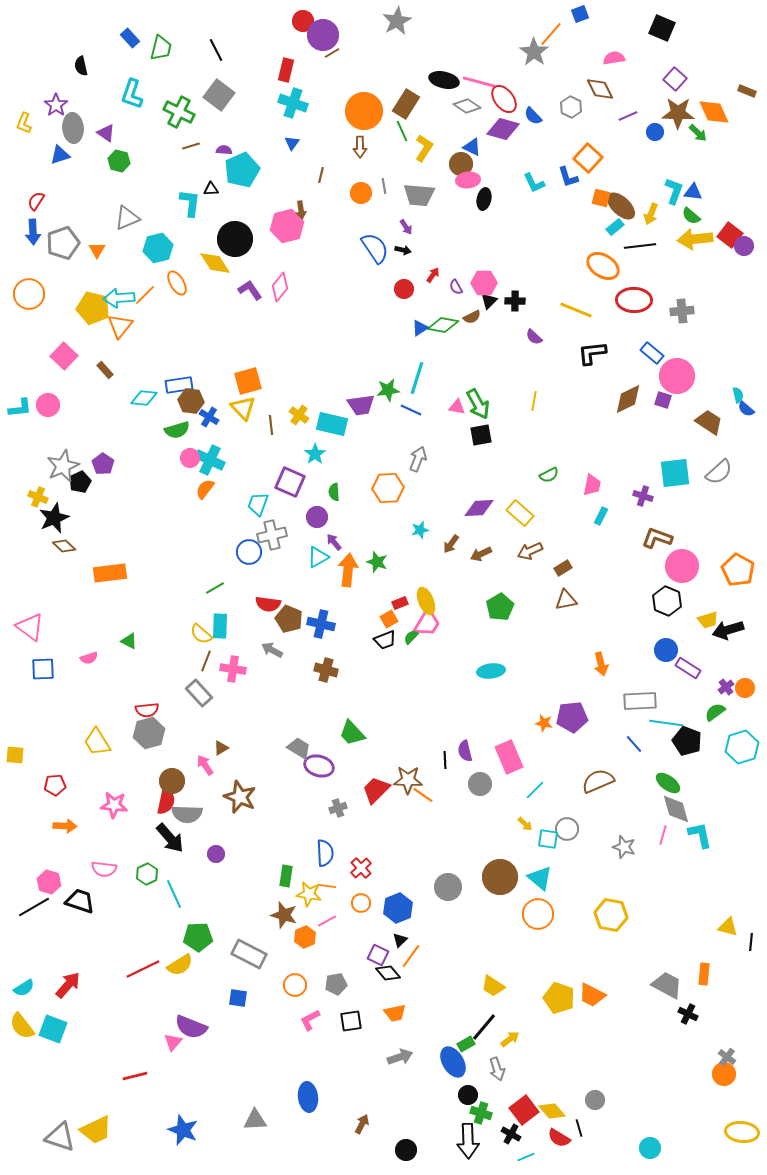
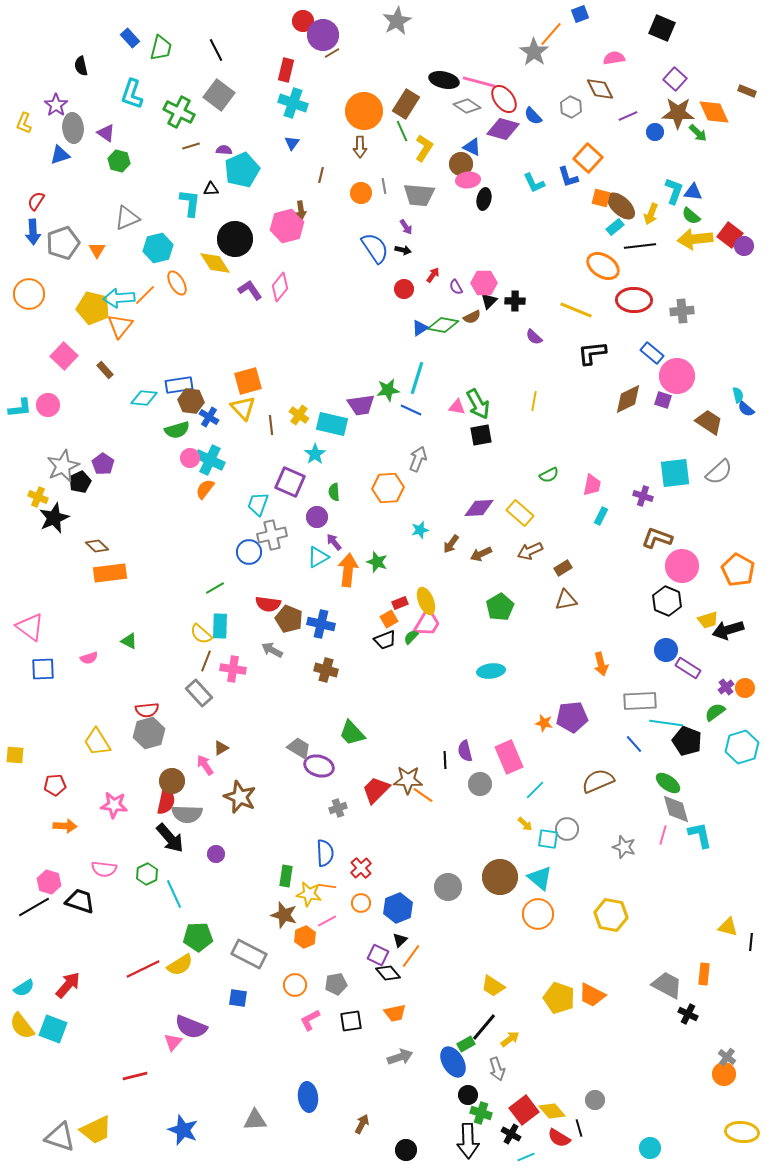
brown diamond at (64, 546): moved 33 px right
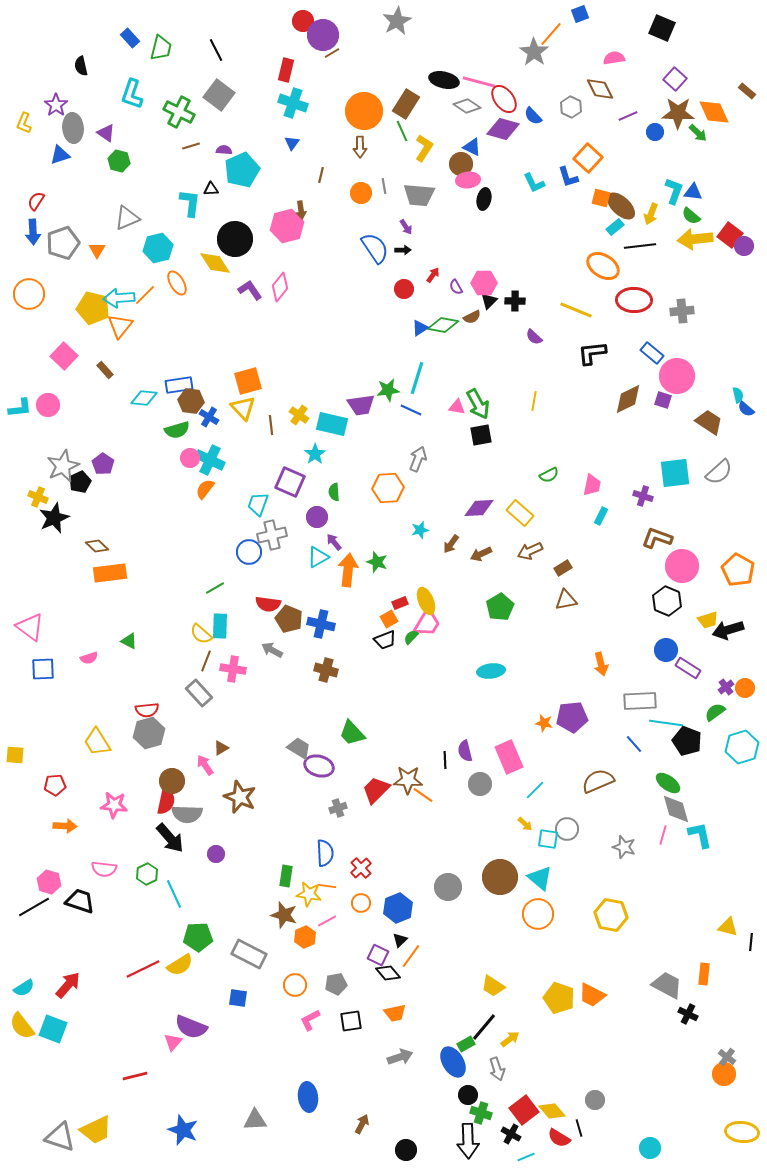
brown rectangle at (747, 91): rotated 18 degrees clockwise
black arrow at (403, 250): rotated 14 degrees counterclockwise
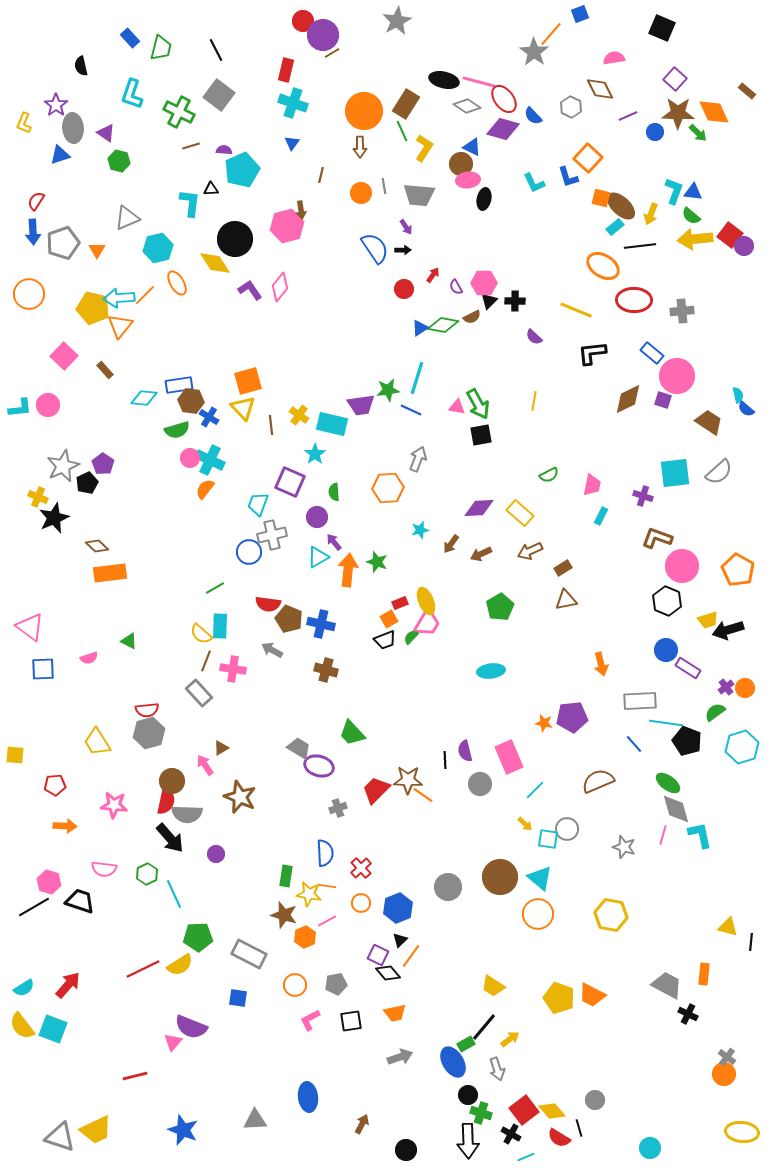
black pentagon at (80, 482): moved 7 px right, 1 px down
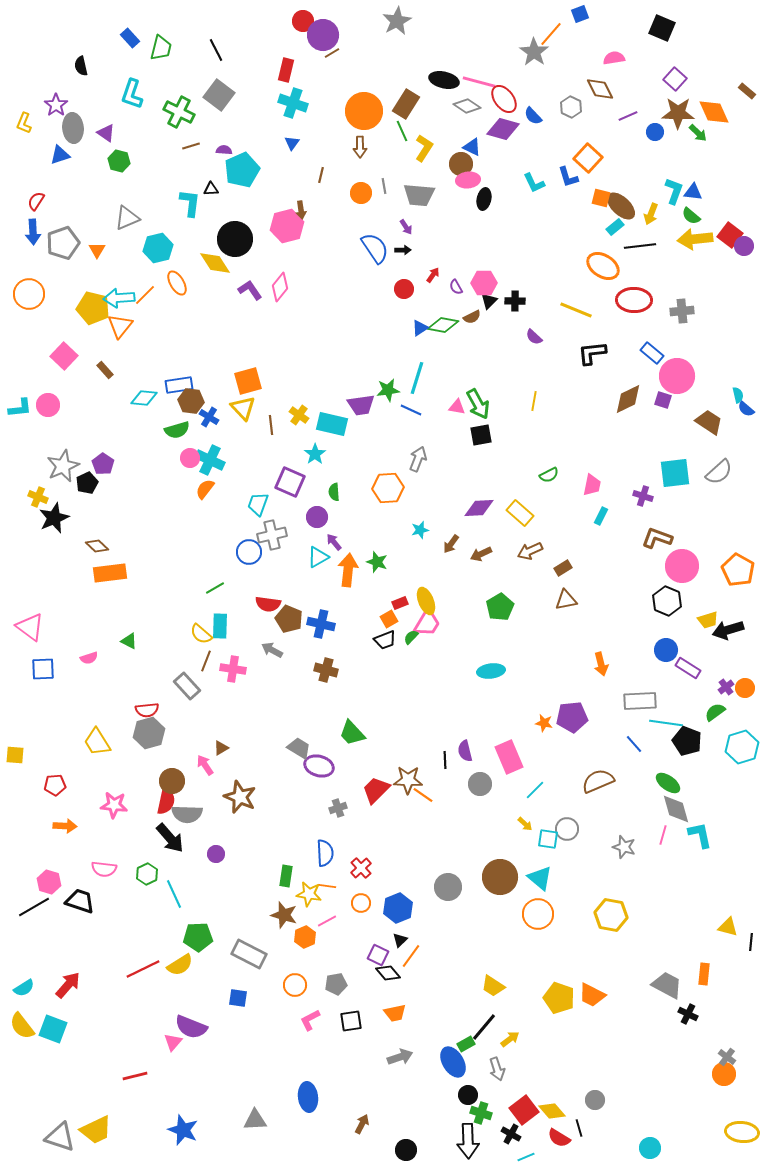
gray rectangle at (199, 693): moved 12 px left, 7 px up
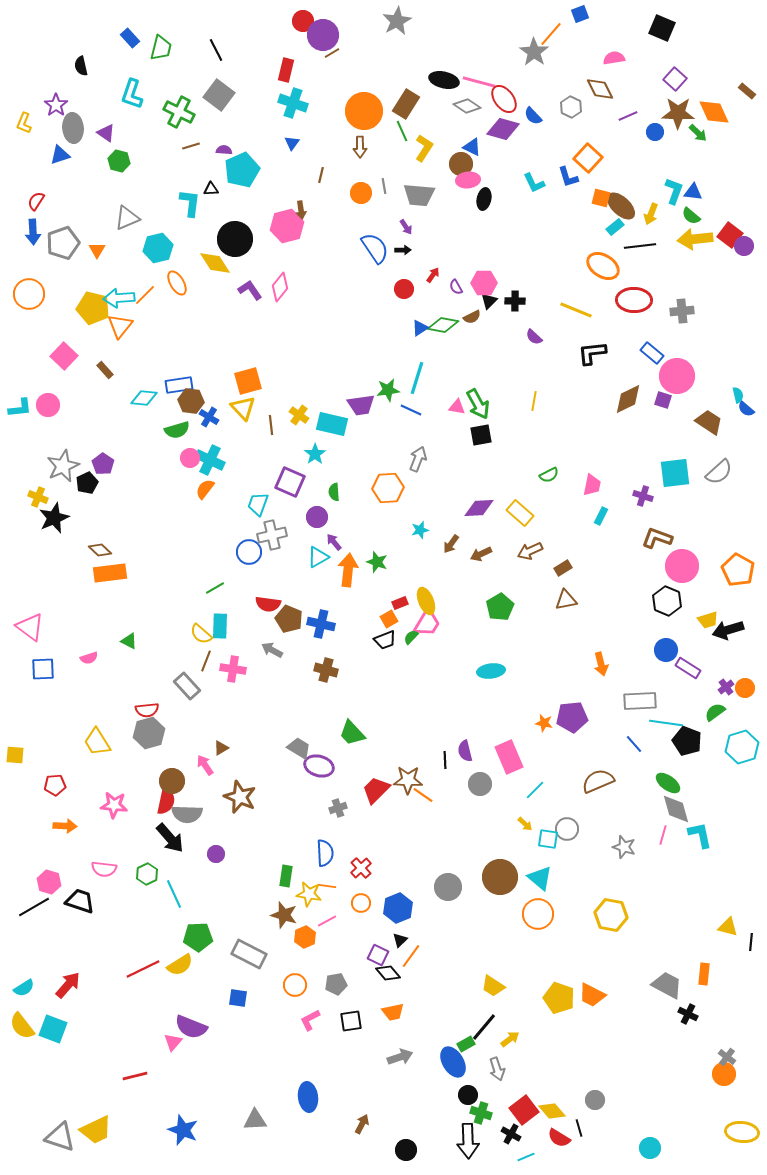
brown diamond at (97, 546): moved 3 px right, 4 px down
orange trapezoid at (395, 1013): moved 2 px left, 1 px up
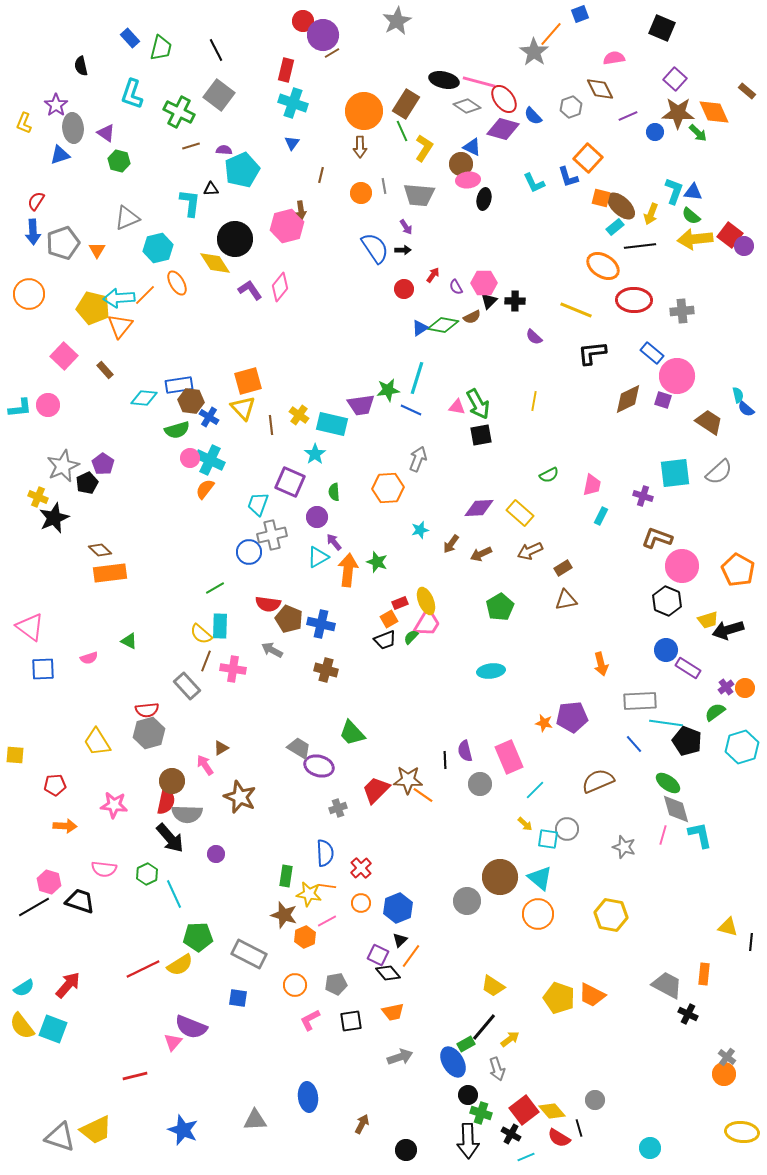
gray hexagon at (571, 107): rotated 15 degrees clockwise
gray circle at (448, 887): moved 19 px right, 14 px down
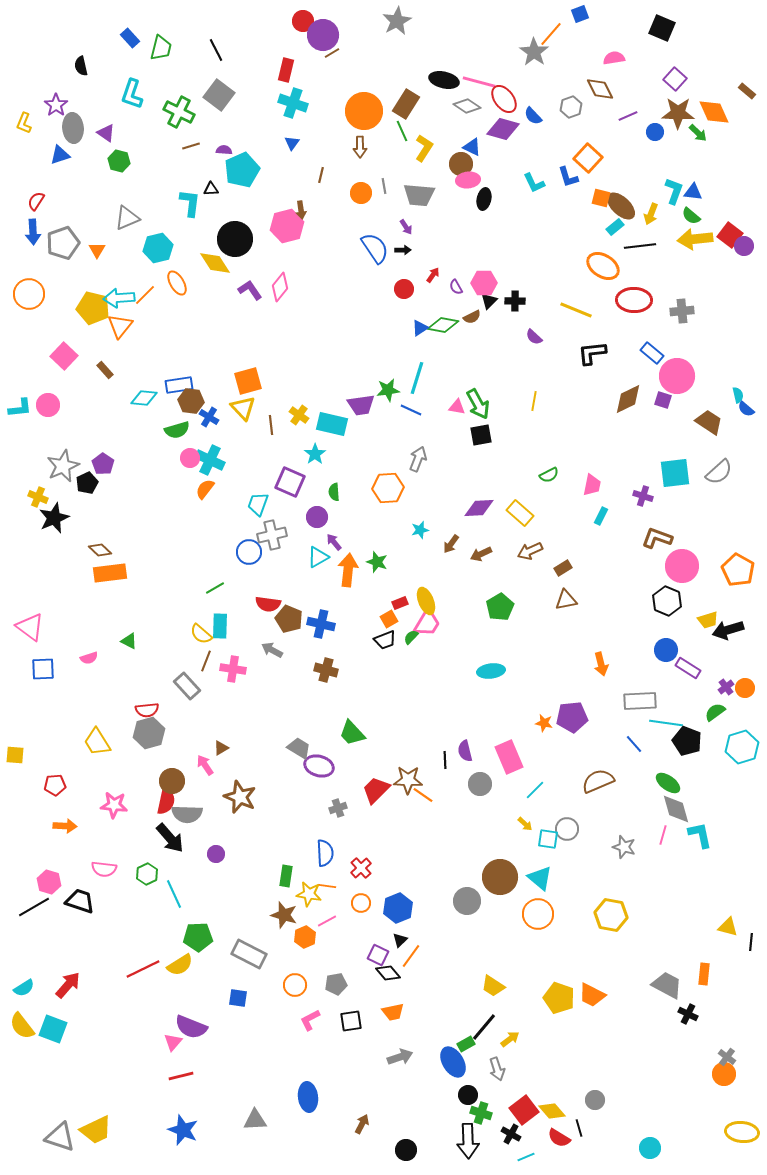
red line at (135, 1076): moved 46 px right
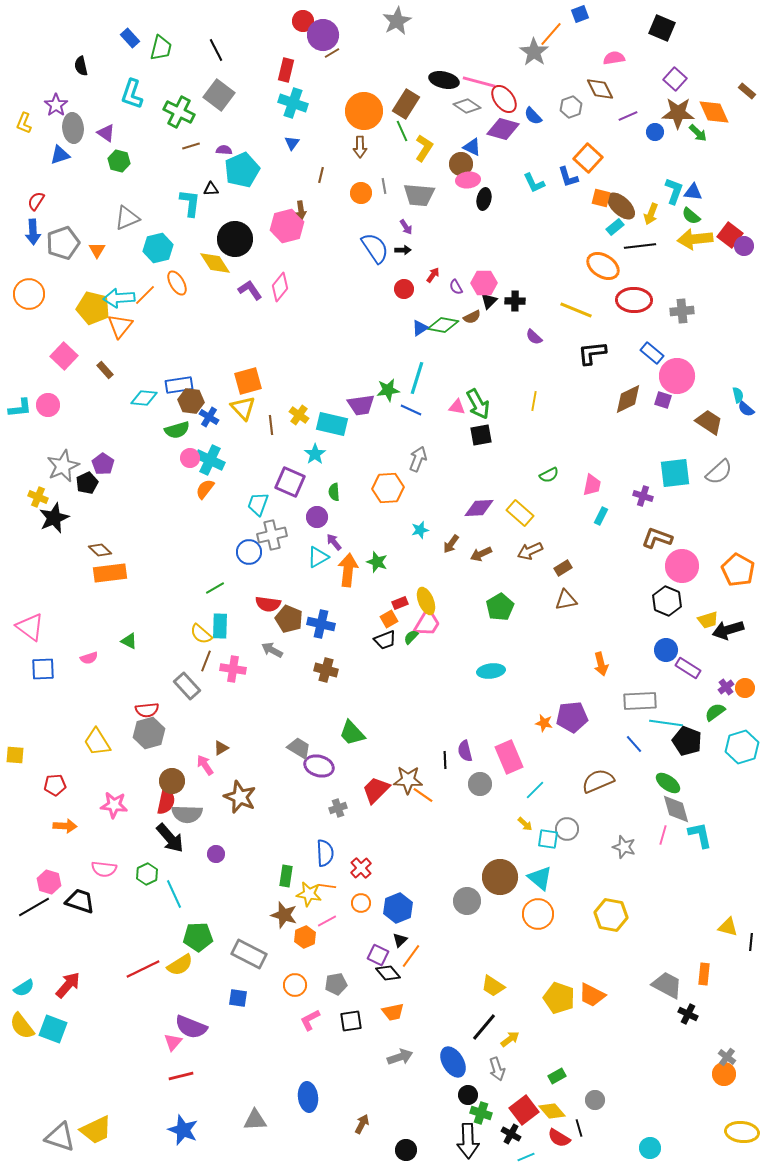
green rectangle at (466, 1044): moved 91 px right, 32 px down
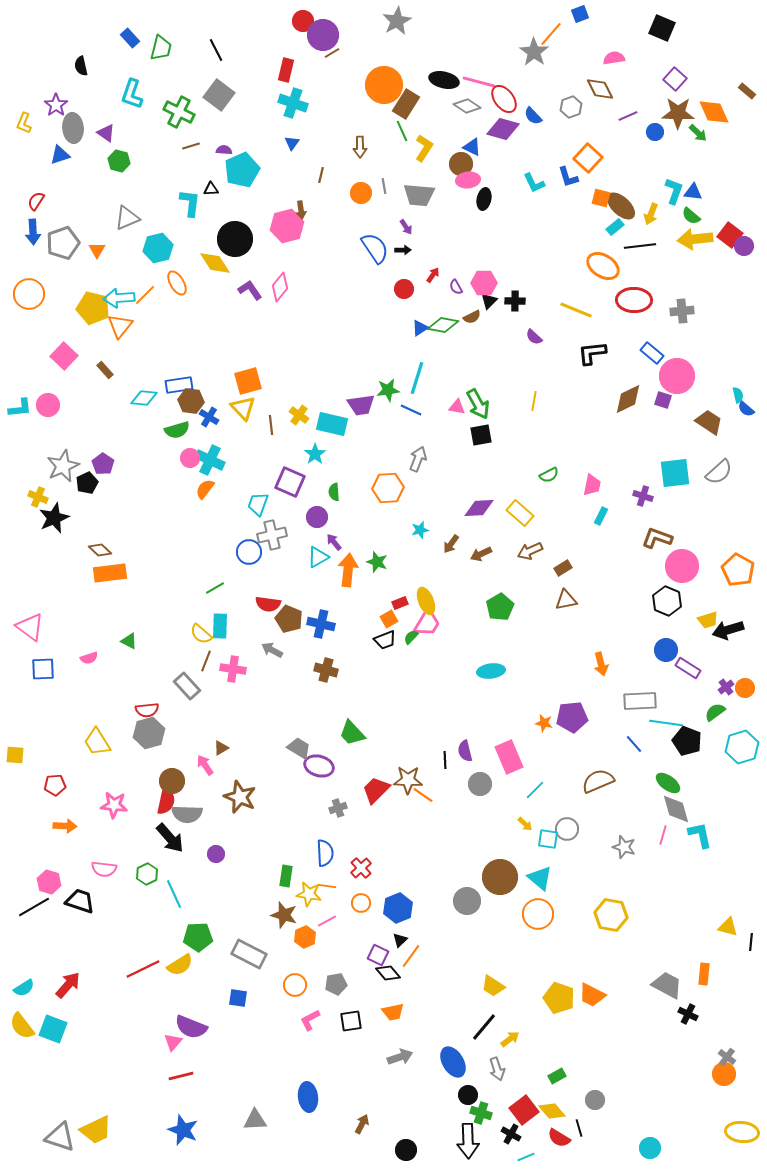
orange circle at (364, 111): moved 20 px right, 26 px up
